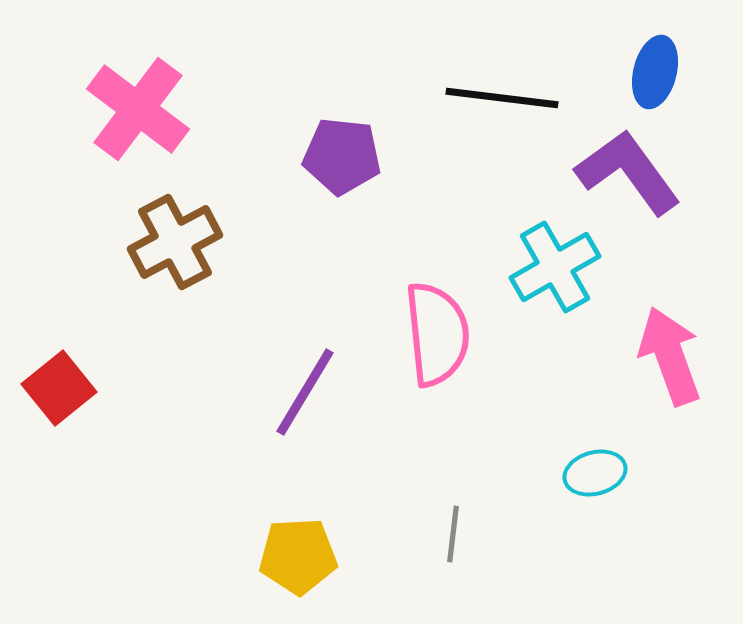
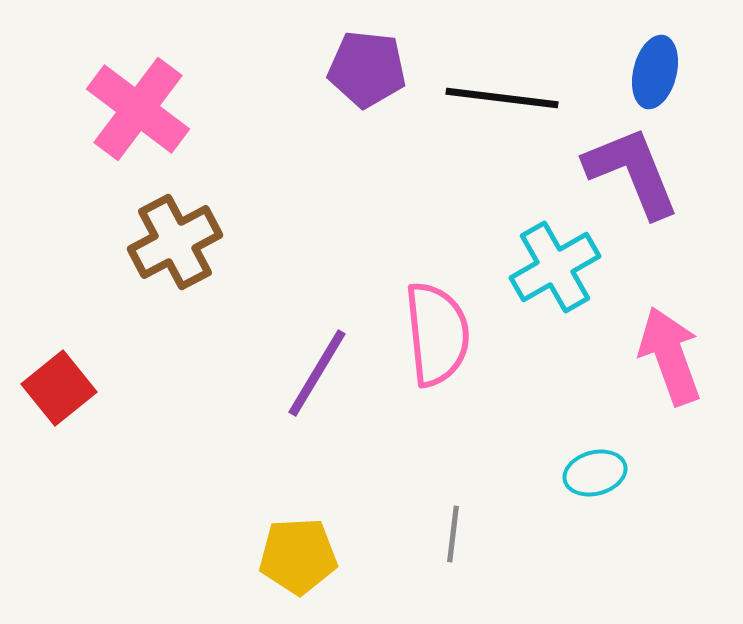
purple pentagon: moved 25 px right, 87 px up
purple L-shape: moved 4 px right; rotated 14 degrees clockwise
purple line: moved 12 px right, 19 px up
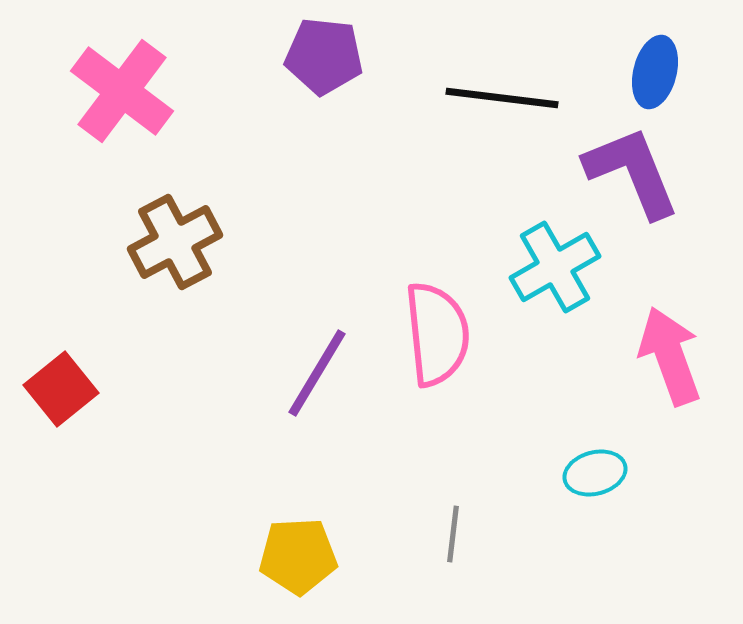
purple pentagon: moved 43 px left, 13 px up
pink cross: moved 16 px left, 18 px up
red square: moved 2 px right, 1 px down
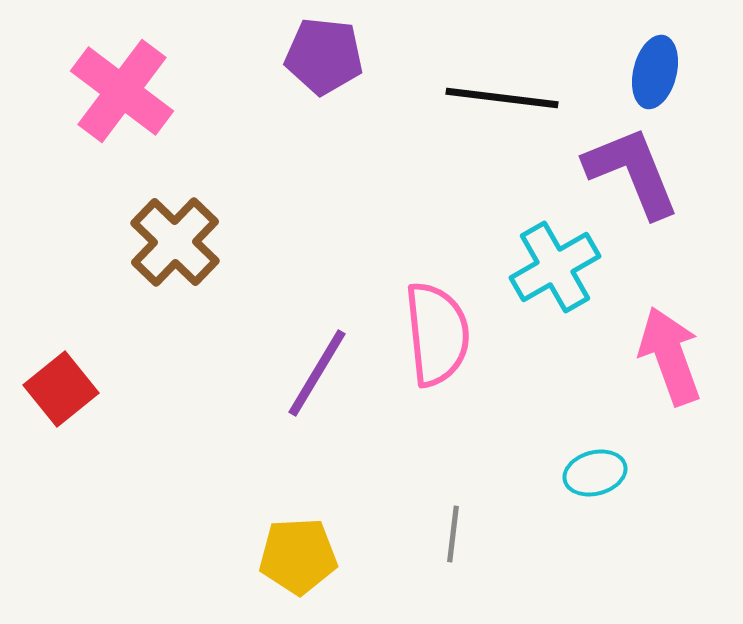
brown cross: rotated 18 degrees counterclockwise
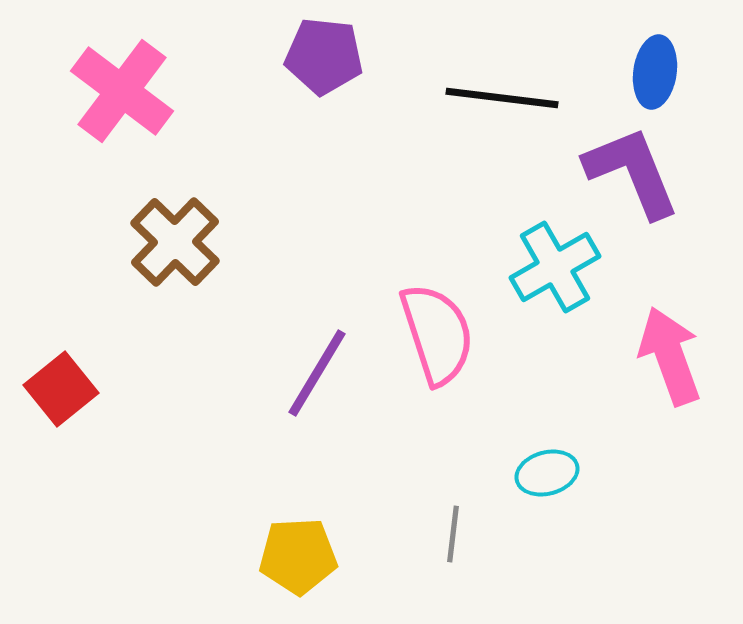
blue ellipse: rotated 6 degrees counterclockwise
pink semicircle: rotated 12 degrees counterclockwise
cyan ellipse: moved 48 px left
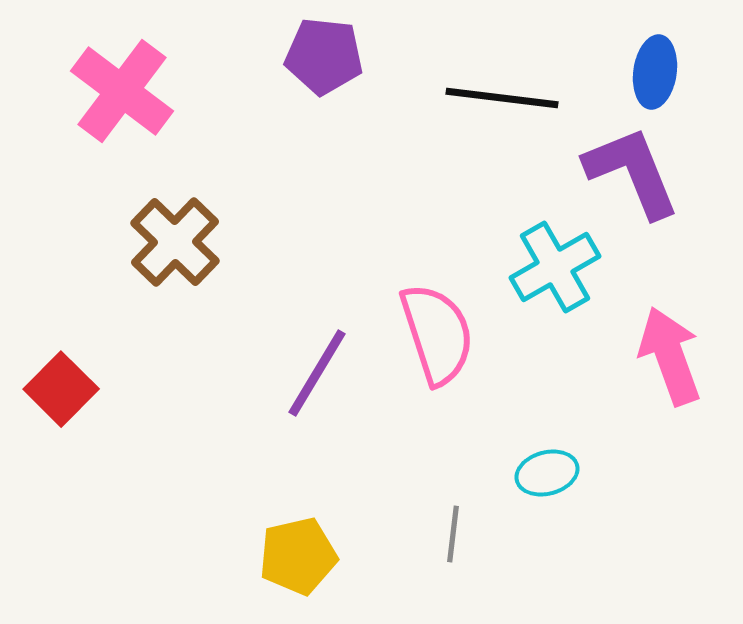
red square: rotated 6 degrees counterclockwise
yellow pentagon: rotated 10 degrees counterclockwise
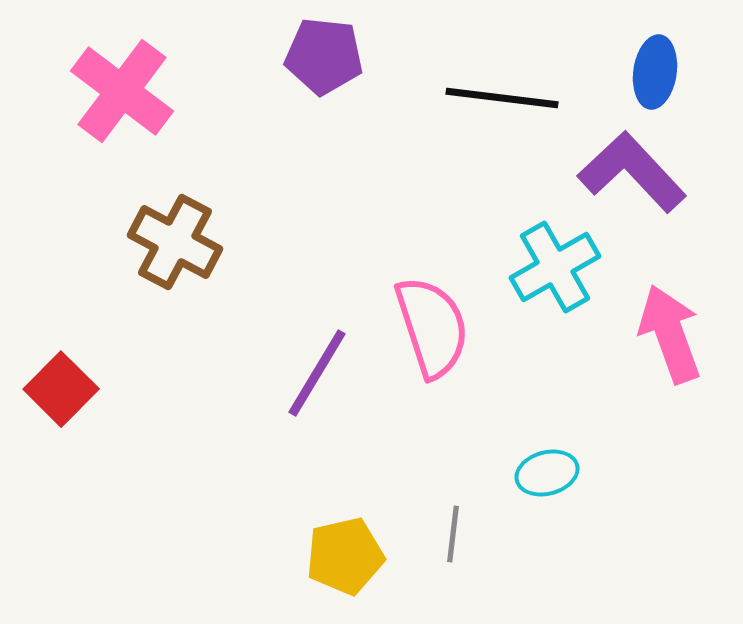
purple L-shape: rotated 21 degrees counterclockwise
brown cross: rotated 16 degrees counterclockwise
pink semicircle: moved 5 px left, 7 px up
pink arrow: moved 22 px up
yellow pentagon: moved 47 px right
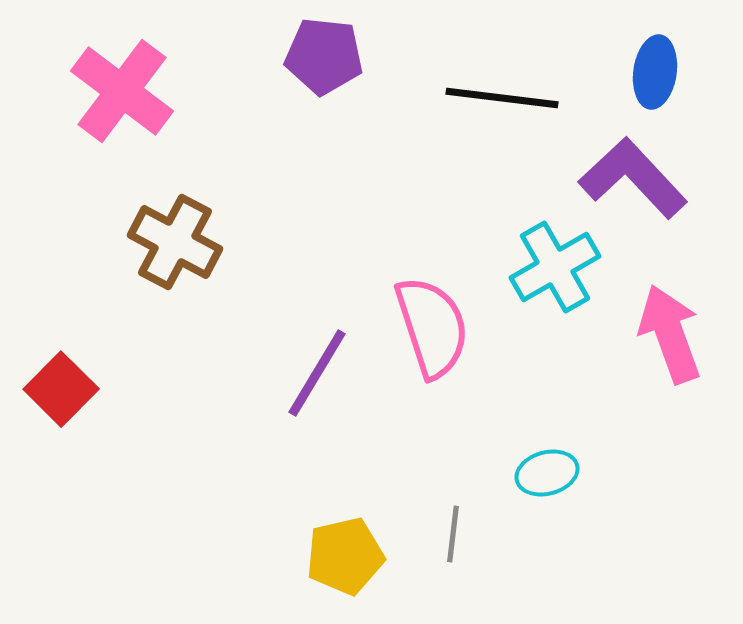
purple L-shape: moved 1 px right, 6 px down
